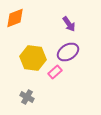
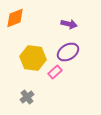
purple arrow: rotated 42 degrees counterclockwise
gray cross: rotated 24 degrees clockwise
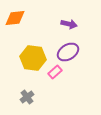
orange diamond: rotated 15 degrees clockwise
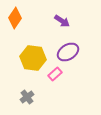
orange diamond: rotated 50 degrees counterclockwise
purple arrow: moved 7 px left, 3 px up; rotated 21 degrees clockwise
pink rectangle: moved 2 px down
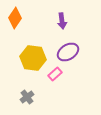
purple arrow: rotated 49 degrees clockwise
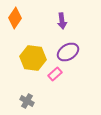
gray cross: moved 4 px down; rotated 24 degrees counterclockwise
